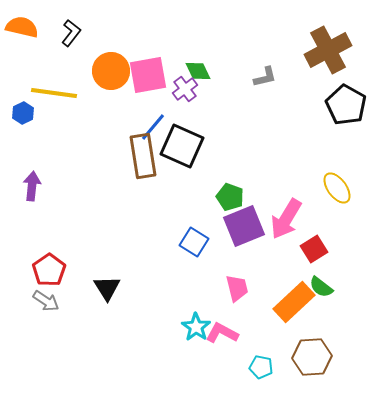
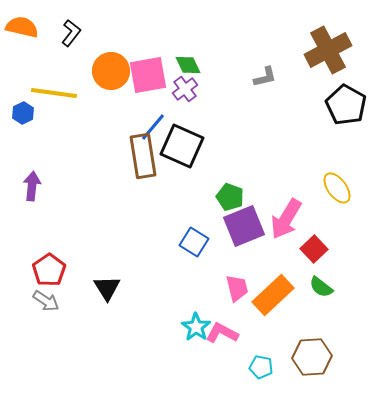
green diamond: moved 10 px left, 6 px up
red square: rotated 12 degrees counterclockwise
orange rectangle: moved 21 px left, 7 px up
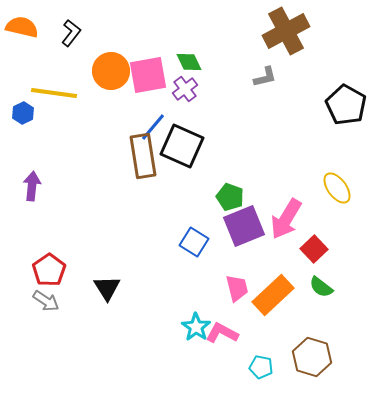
brown cross: moved 42 px left, 19 px up
green diamond: moved 1 px right, 3 px up
brown hexagon: rotated 21 degrees clockwise
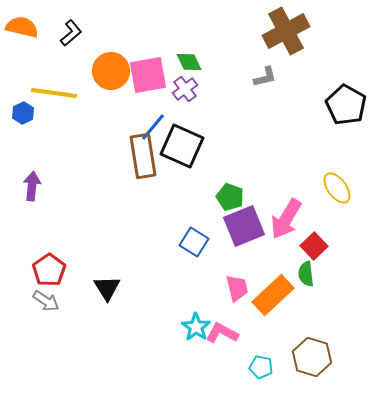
black L-shape: rotated 12 degrees clockwise
red square: moved 3 px up
green semicircle: moved 15 px left, 13 px up; rotated 45 degrees clockwise
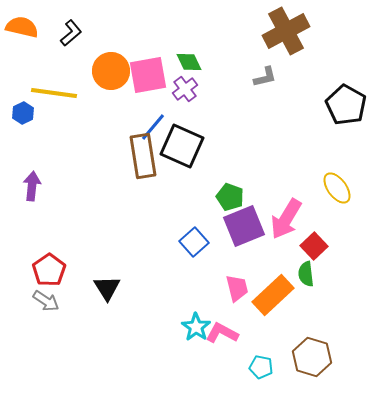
blue square: rotated 16 degrees clockwise
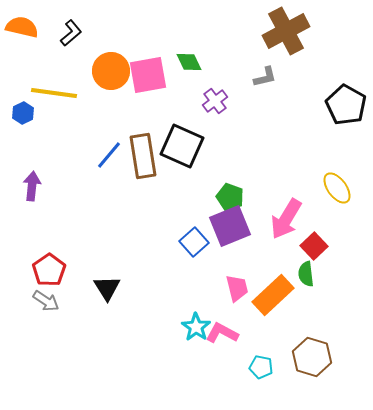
purple cross: moved 30 px right, 12 px down
blue line: moved 44 px left, 28 px down
purple square: moved 14 px left
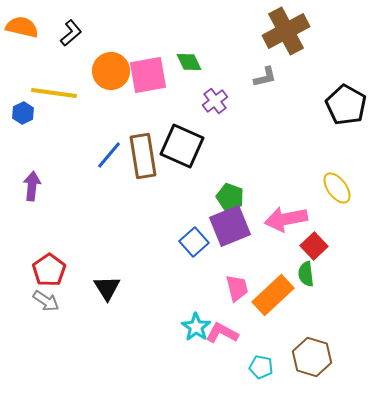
pink arrow: rotated 48 degrees clockwise
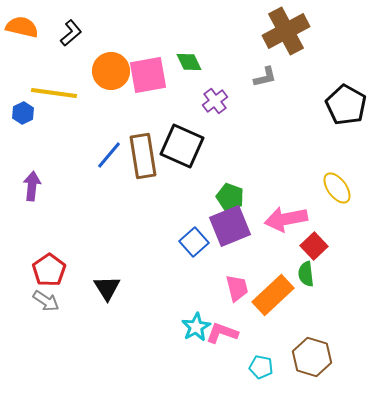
cyan star: rotated 8 degrees clockwise
pink L-shape: rotated 8 degrees counterclockwise
